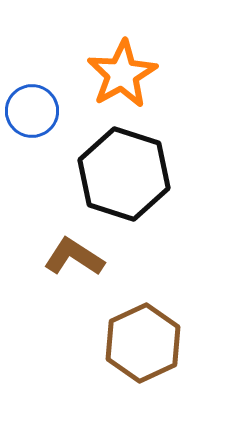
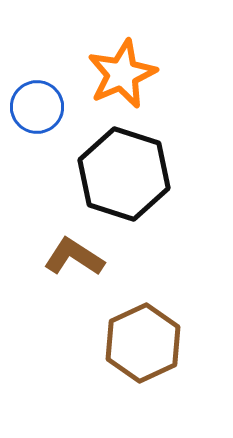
orange star: rotated 6 degrees clockwise
blue circle: moved 5 px right, 4 px up
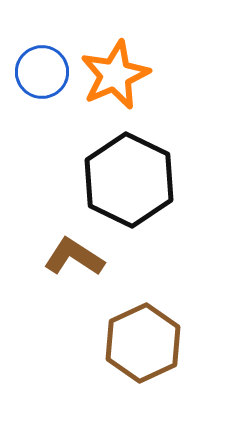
orange star: moved 7 px left, 1 px down
blue circle: moved 5 px right, 35 px up
black hexagon: moved 5 px right, 6 px down; rotated 8 degrees clockwise
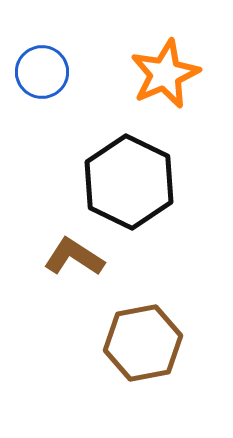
orange star: moved 50 px right, 1 px up
black hexagon: moved 2 px down
brown hexagon: rotated 14 degrees clockwise
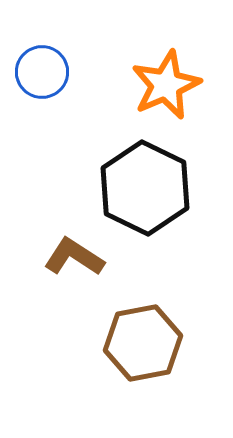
orange star: moved 1 px right, 11 px down
black hexagon: moved 16 px right, 6 px down
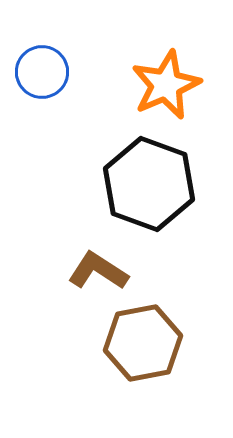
black hexagon: moved 4 px right, 4 px up; rotated 6 degrees counterclockwise
brown L-shape: moved 24 px right, 14 px down
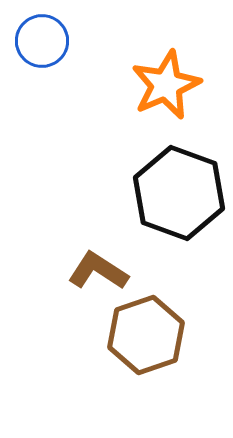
blue circle: moved 31 px up
black hexagon: moved 30 px right, 9 px down
brown hexagon: moved 3 px right, 8 px up; rotated 8 degrees counterclockwise
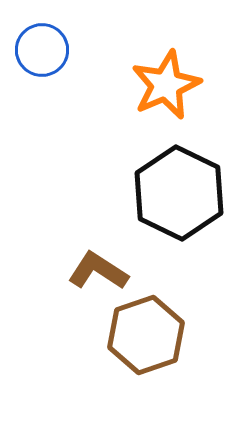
blue circle: moved 9 px down
black hexagon: rotated 6 degrees clockwise
